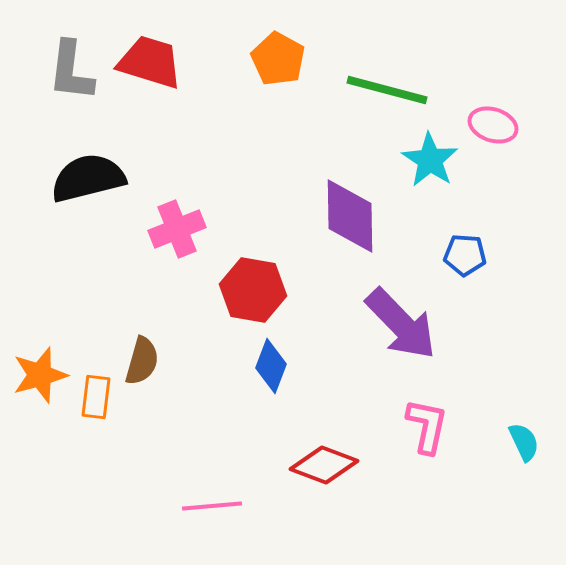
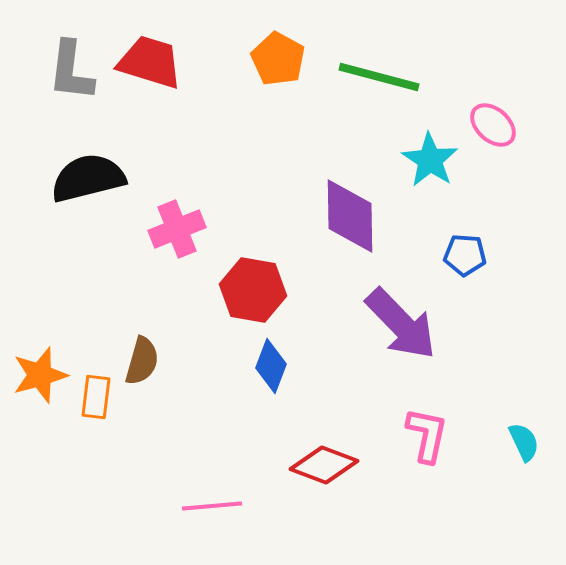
green line: moved 8 px left, 13 px up
pink ellipse: rotated 24 degrees clockwise
pink L-shape: moved 9 px down
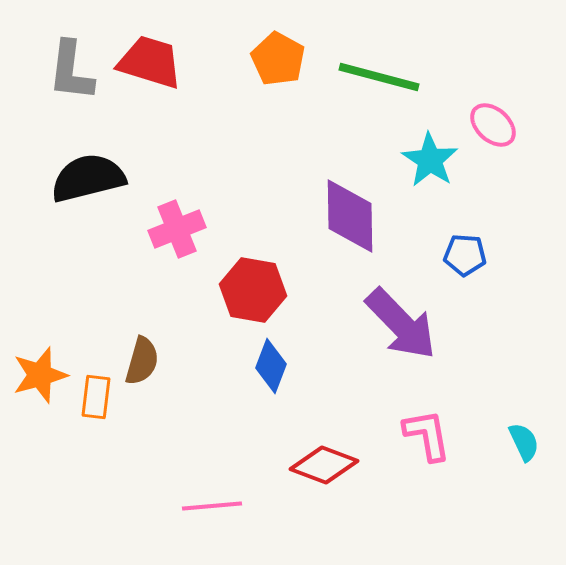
pink L-shape: rotated 22 degrees counterclockwise
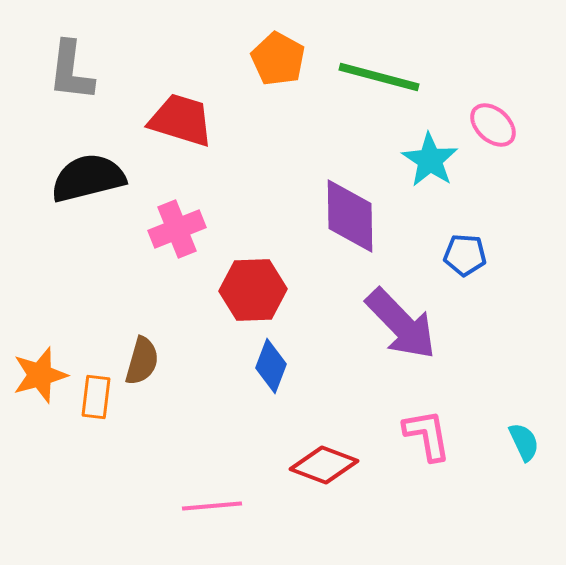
red trapezoid: moved 31 px right, 58 px down
red hexagon: rotated 12 degrees counterclockwise
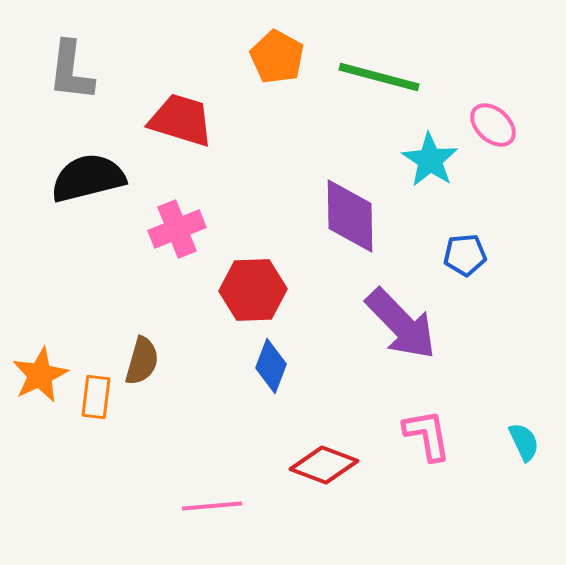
orange pentagon: moved 1 px left, 2 px up
blue pentagon: rotated 9 degrees counterclockwise
orange star: rotated 10 degrees counterclockwise
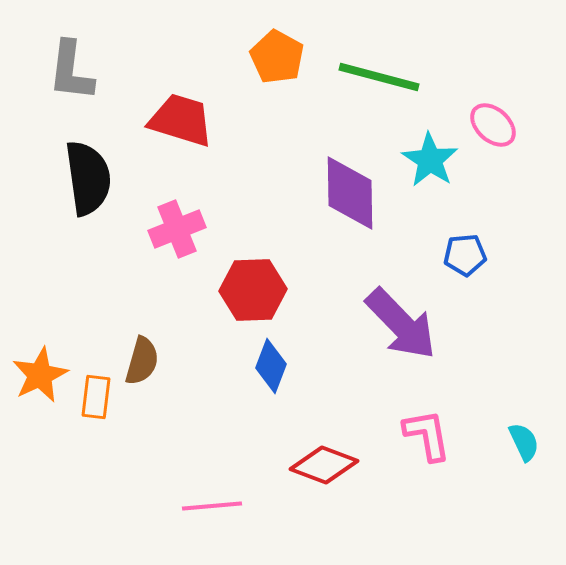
black semicircle: rotated 96 degrees clockwise
purple diamond: moved 23 px up
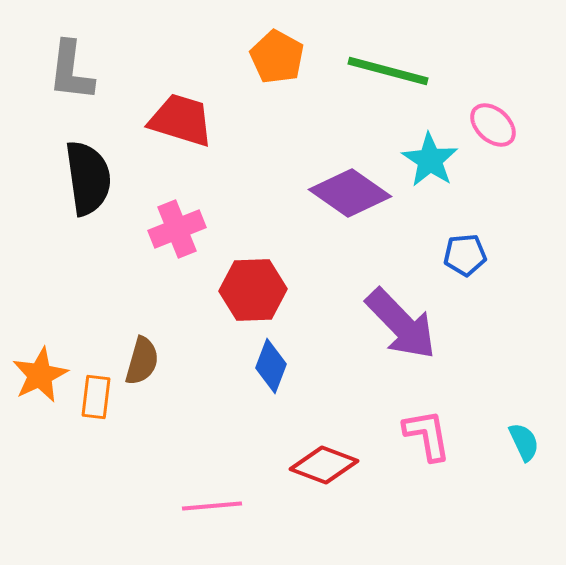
green line: moved 9 px right, 6 px up
purple diamond: rotated 54 degrees counterclockwise
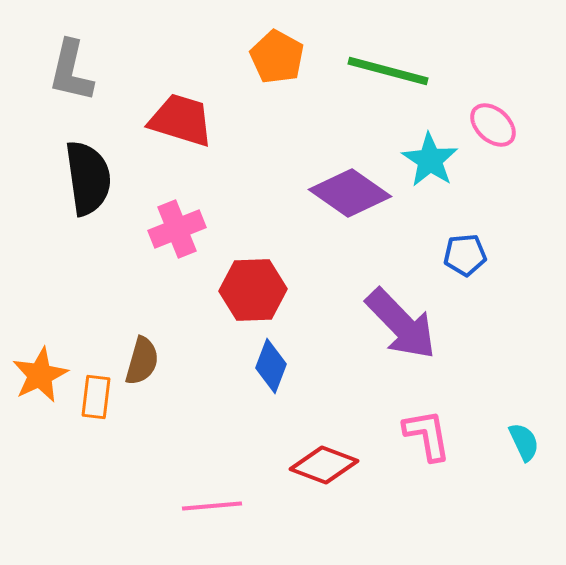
gray L-shape: rotated 6 degrees clockwise
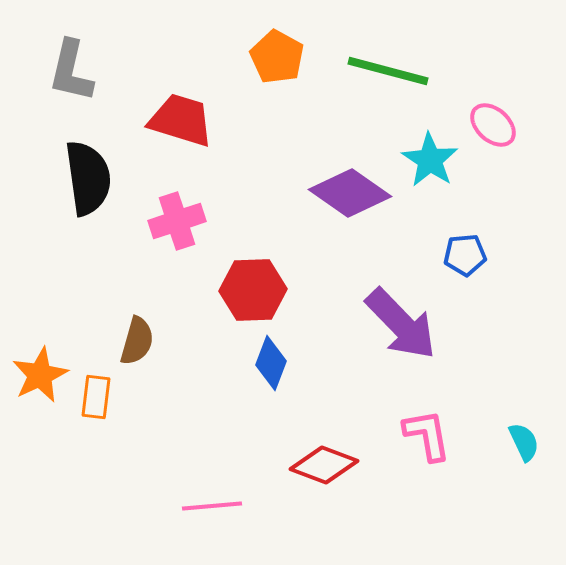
pink cross: moved 8 px up; rotated 4 degrees clockwise
brown semicircle: moved 5 px left, 20 px up
blue diamond: moved 3 px up
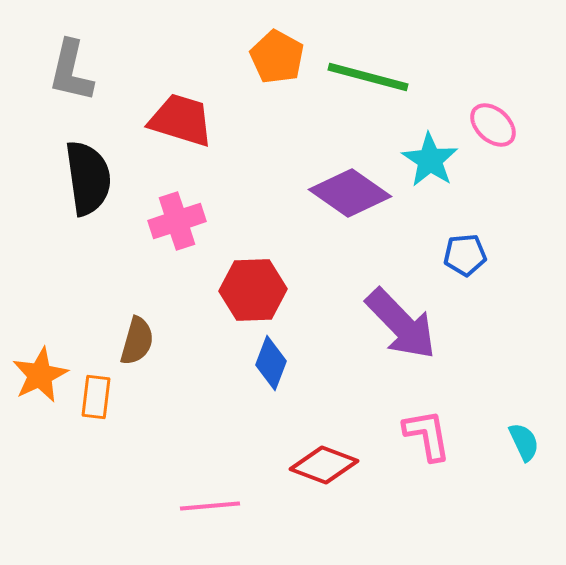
green line: moved 20 px left, 6 px down
pink line: moved 2 px left
